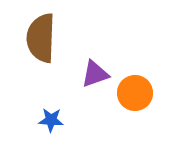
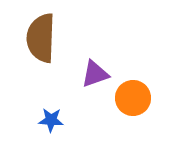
orange circle: moved 2 px left, 5 px down
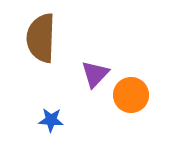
purple triangle: rotated 28 degrees counterclockwise
orange circle: moved 2 px left, 3 px up
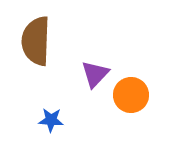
brown semicircle: moved 5 px left, 3 px down
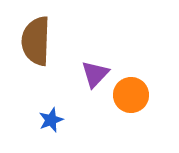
blue star: rotated 25 degrees counterclockwise
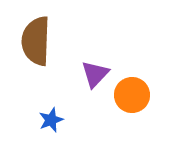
orange circle: moved 1 px right
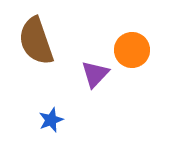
brown semicircle: rotated 21 degrees counterclockwise
orange circle: moved 45 px up
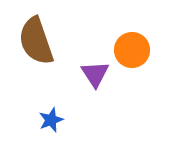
purple triangle: rotated 16 degrees counterclockwise
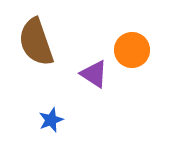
brown semicircle: moved 1 px down
purple triangle: moved 1 px left; rotated 24 degrees counterclockwise
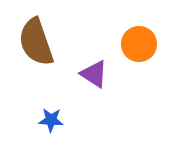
orange circle: moved 7 px right, 6 px up
blue star: rotated 25 degrees clockwise
